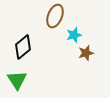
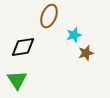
brown ellipse: moved 6 px left
black diamond: rotated 30 degrees clockwise
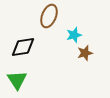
brown star: moved 1 px left
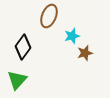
cyan star: moved 2 px left, 1 px down
black diamond: rotated 45 degrees counterclockwise
green triangle: rotated 15 degrees clockwise
